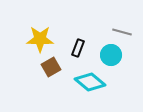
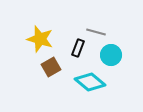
gray line: moved 26 px left
yellow star: rotated 16 degrees clockwise
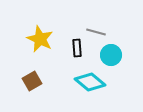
yellow star: rotated 8 degrees clockwise
black rectangle: moved 1 px left; rotated 24 degrees counterclockwise
brown square: moved 19 px left, 14 px down
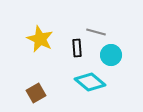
brown square: moved 4 px right, 12 px down
